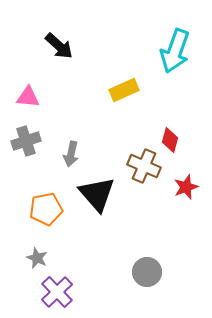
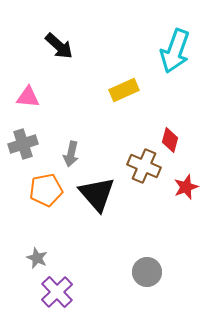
gray cross: moved 3 px left, 3 px down
orange pentagon: moved 19 px up
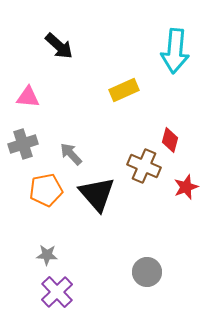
cyan arrow: rotated 15 degrees counterclockwise
gray arrow: rotated 125 degrees clockwise
gray star: moved 10 px right, 3 px up; rotated 20 degrees counterclockwise
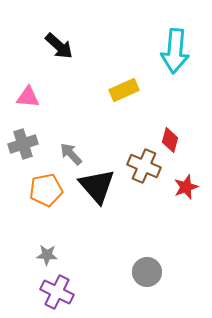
black triangle: moved 8 px up
purple cross: rotated 20 degrees counterclockwise
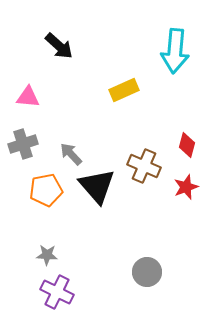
red diamond: moved 17 px right, 5 px down
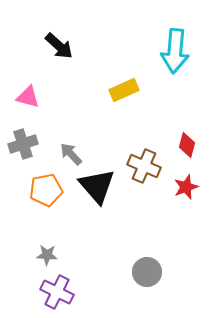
pink triangle: rotated 10 degrees clockwise
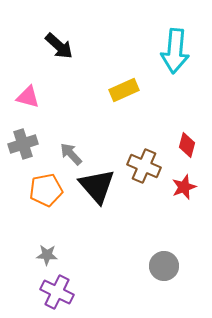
red star: moved 2 px left
gray circle: moved 17 px right, 6 px up
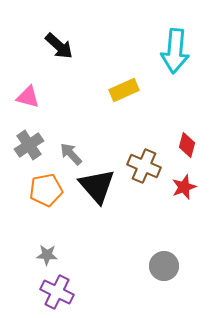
gray cross: moved 6 px right, 1 px down; rotated 16 degrees counterclockwise
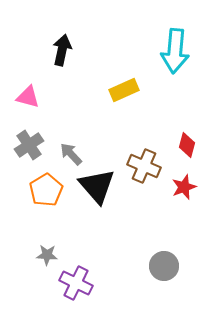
black arrow: moved 3 px right, 4 px down; rotated 120 degrees counterclockwise
orange pentagon: rotated 20 degrees counterclockwise
purple cross: moved 19 px right, 9 px up
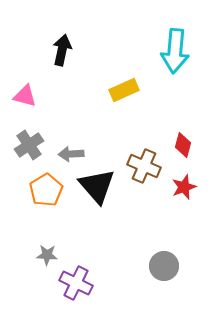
pink triangle: moved 3 px left, 1 px up
red diamond: moved 4 px left
gray arrow: rotated 50 degrees counterclockwise
